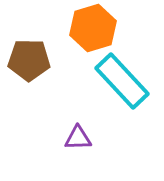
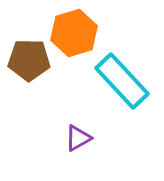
orange hexagon: moved 19 px left, 5 px down
purple triangle: rotated 28 degrees counterclockwise
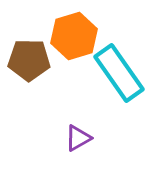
orange hexagon: moved 3 px down
cyan rectangle: moved 3 px left, 8 px up; rotated 8 degrees clockwise
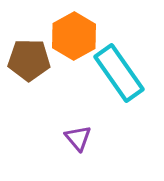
orange hexagon: rotated 12 degrees counterclockwise
purple triangle: rotated 40 degrees counterclockwise
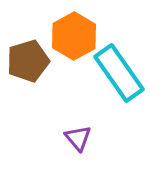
brown pentagon: moved 1 px left, 1 px down; rotated 18 degrees counterclockwise
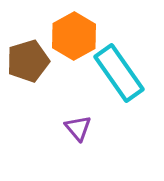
purple triangle: moved 10 px up
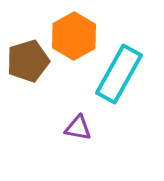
cyan rectangle: moved 1 px down; rotated 64 degrees clockwise
purple triangle: rotated 40 degrees counterclockwise
